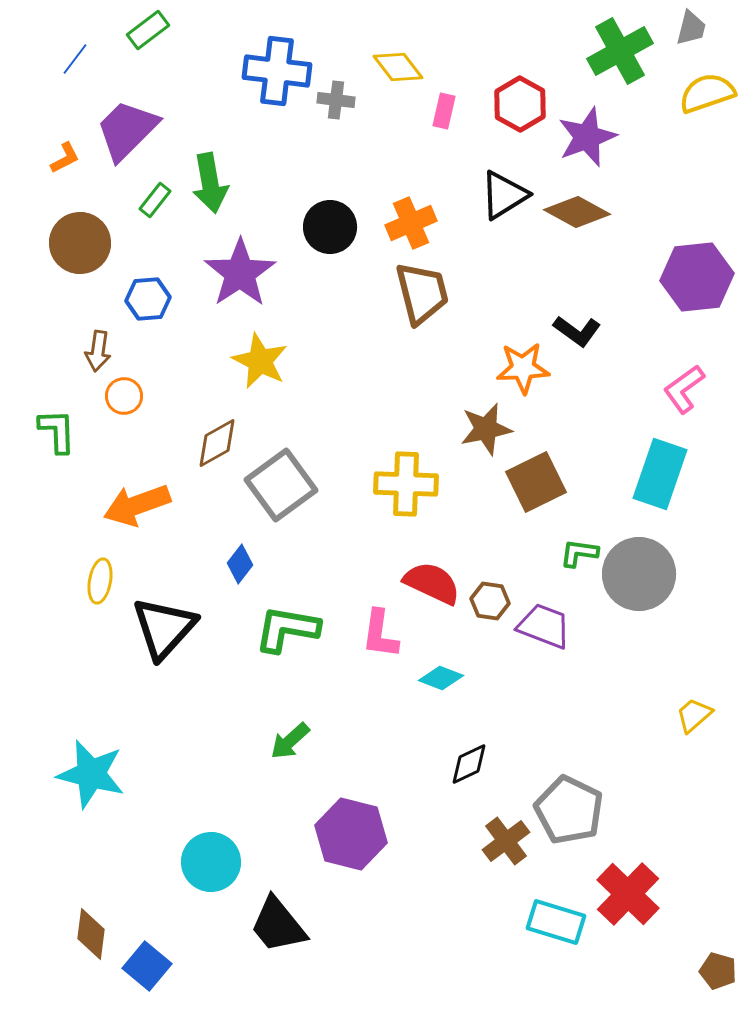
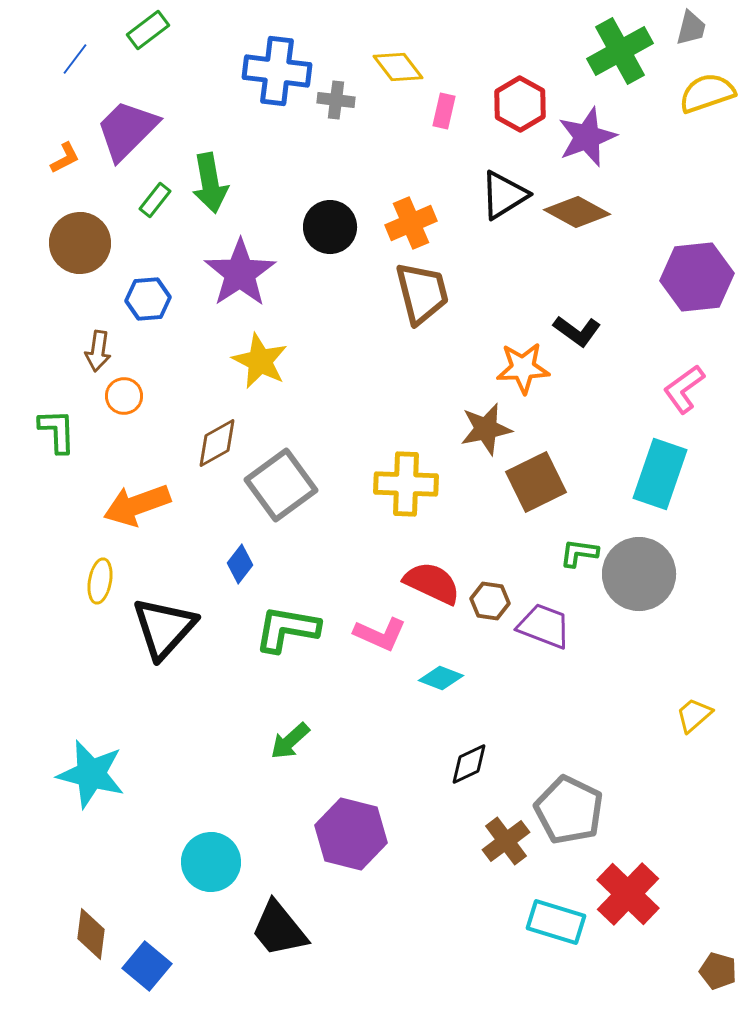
pink L-shape at (380, 634): rotated 74 degrees counterclockwise
black trapezoid at (278, 925): moved 1 px right, 4 px down
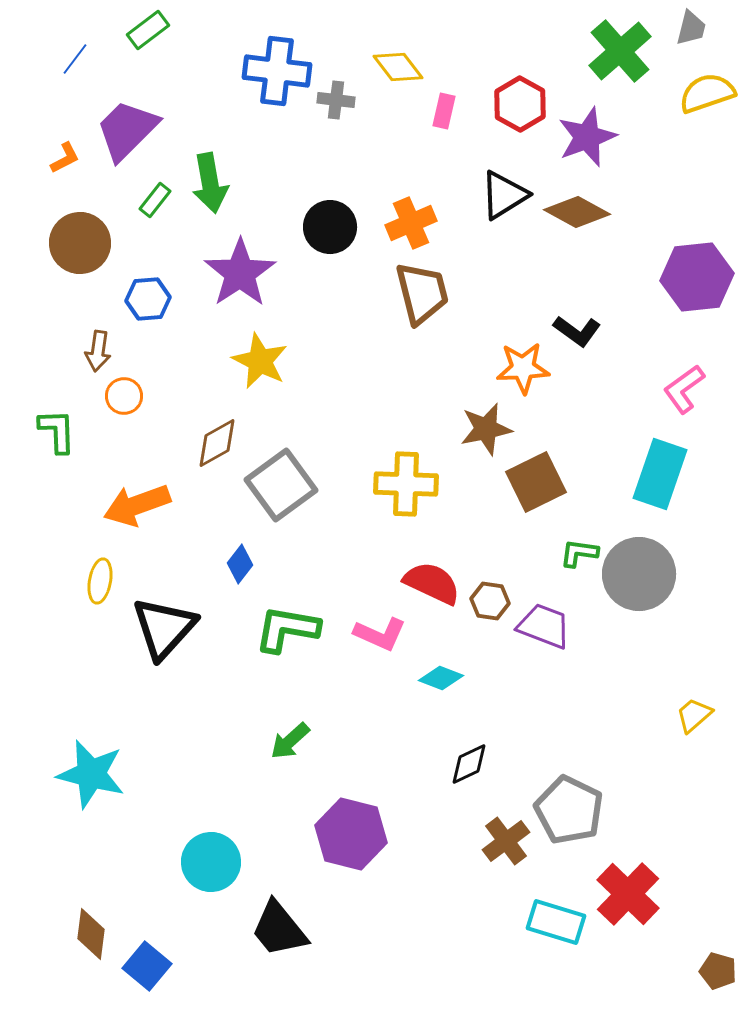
green cross at (620, 51): rotated 12 degrees counterclockwise
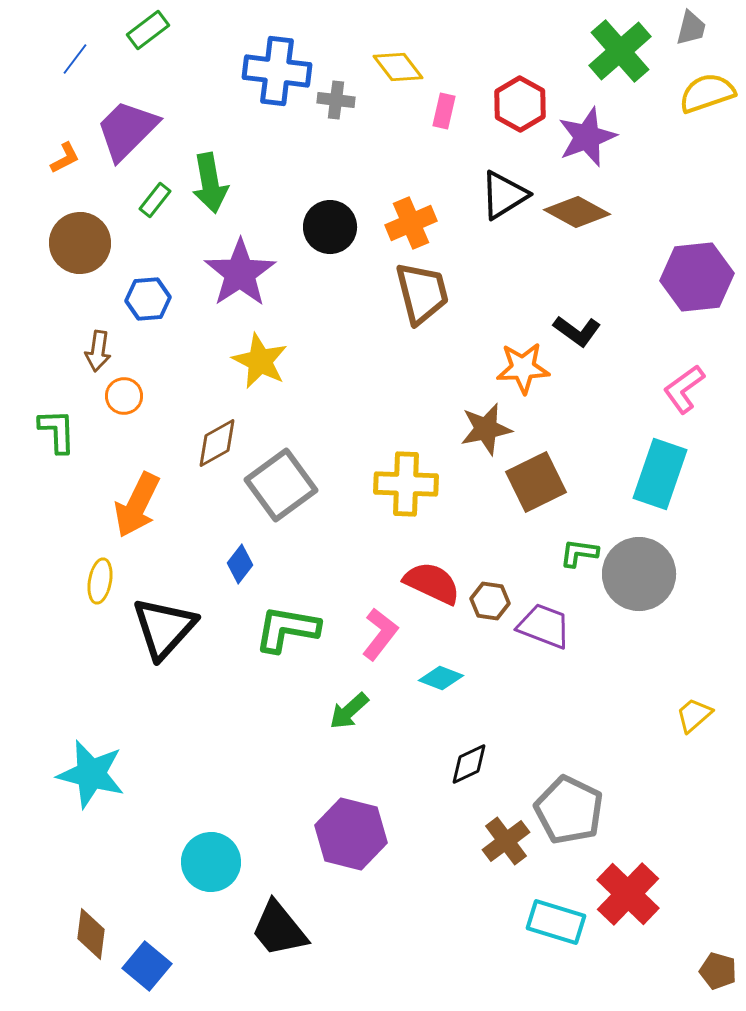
orange arrow at (137, 505): rotated 44 degrees counterclockwise
pink L-shape at (380, 634): rotated 76 degrees counterclockwise
green arrow at (290, 741): moved 59 px right, 30 px up
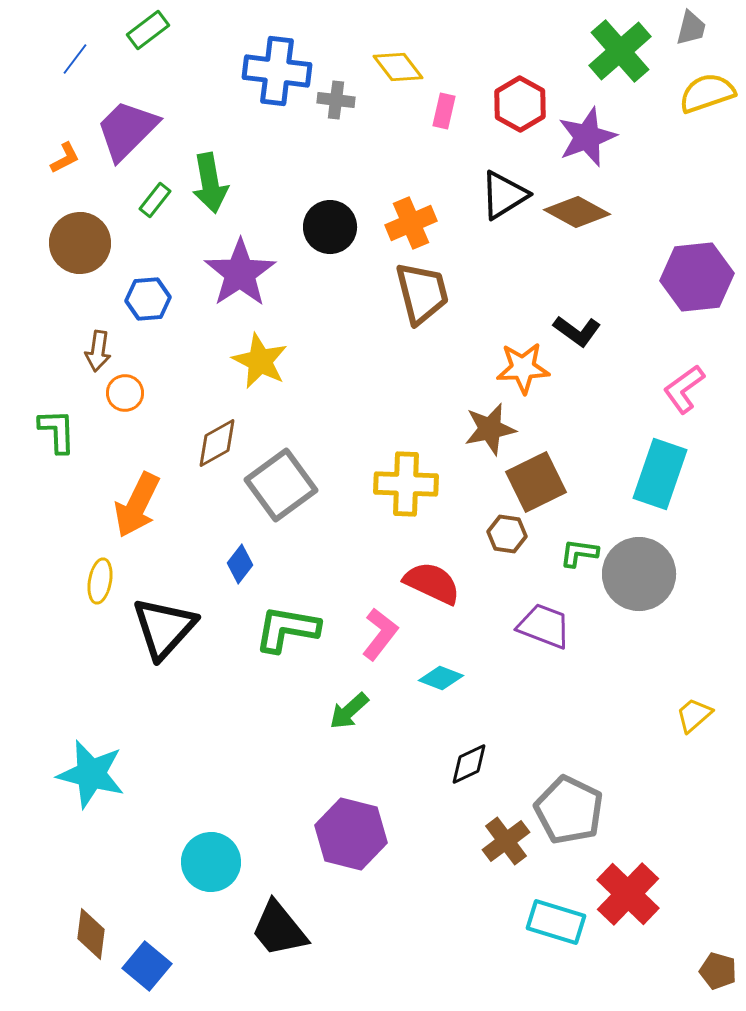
orange circle at (124, 396): moved 1 px right, 3 px up
brown star at (486, 429): moved 4 px right
brown hexagon at (490, 601): moved 17 px right, 67 px up
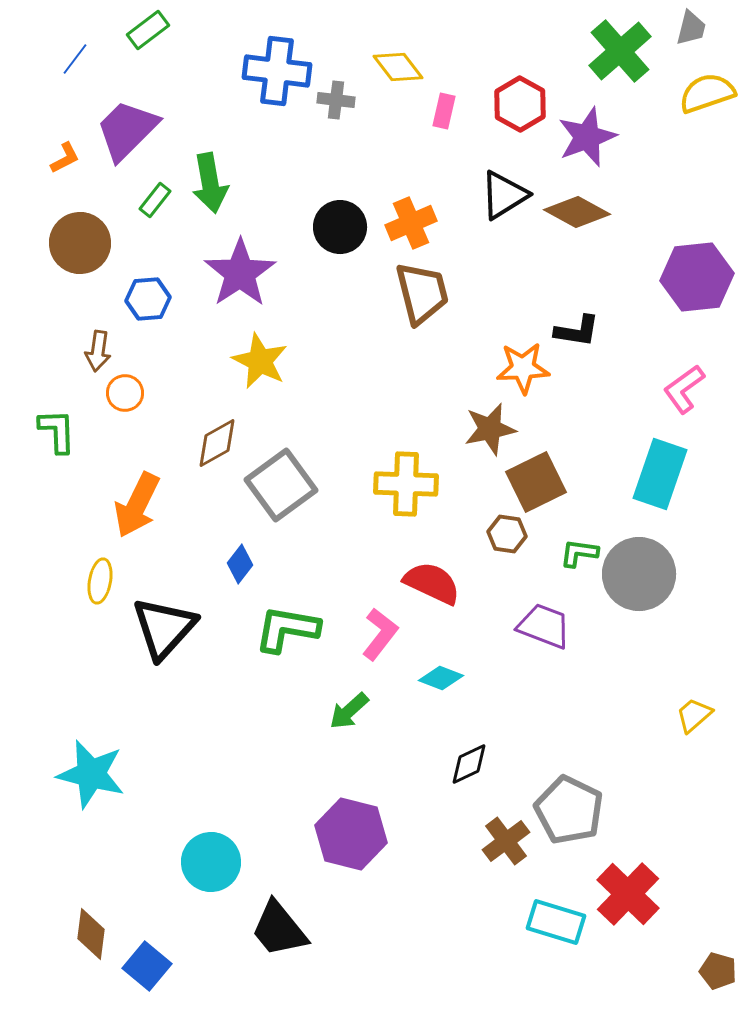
black circle at (330, 227): moved 10 px right
black L-shape at (577, 331): rotated 27 degrees counterclockwise
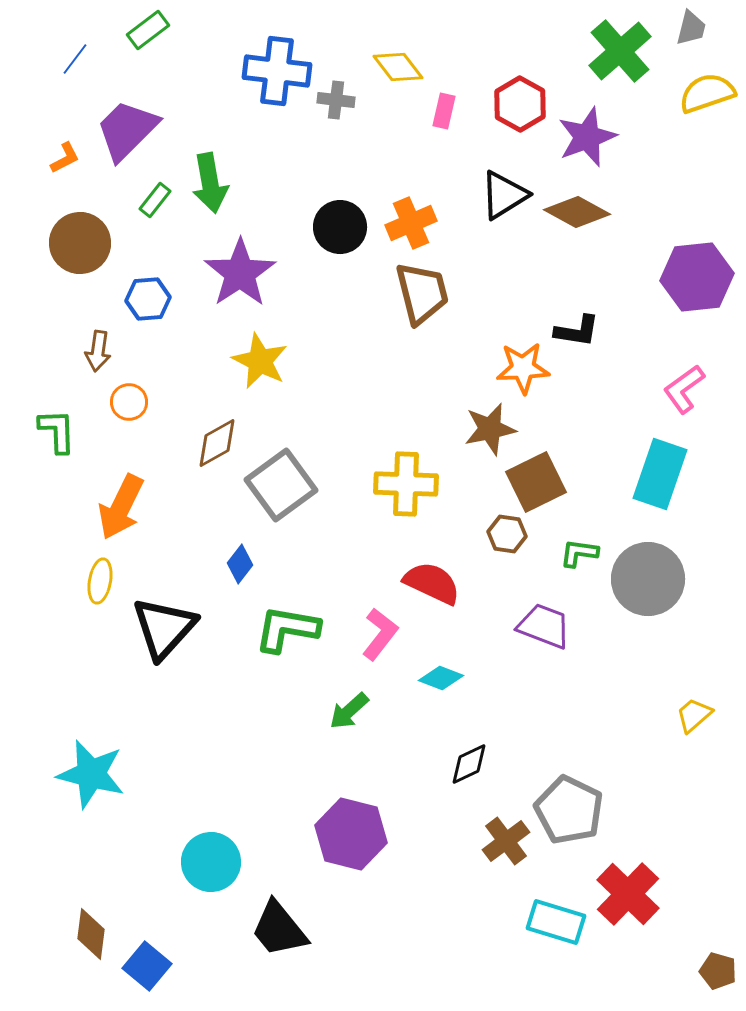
orange circle at (125, 393): moved 4 px right, 9 px down
orange arrow at (137, 505): moved 16 px left, 2 px down
gray circle at (639, 574): moved 9 px right, 5 px down
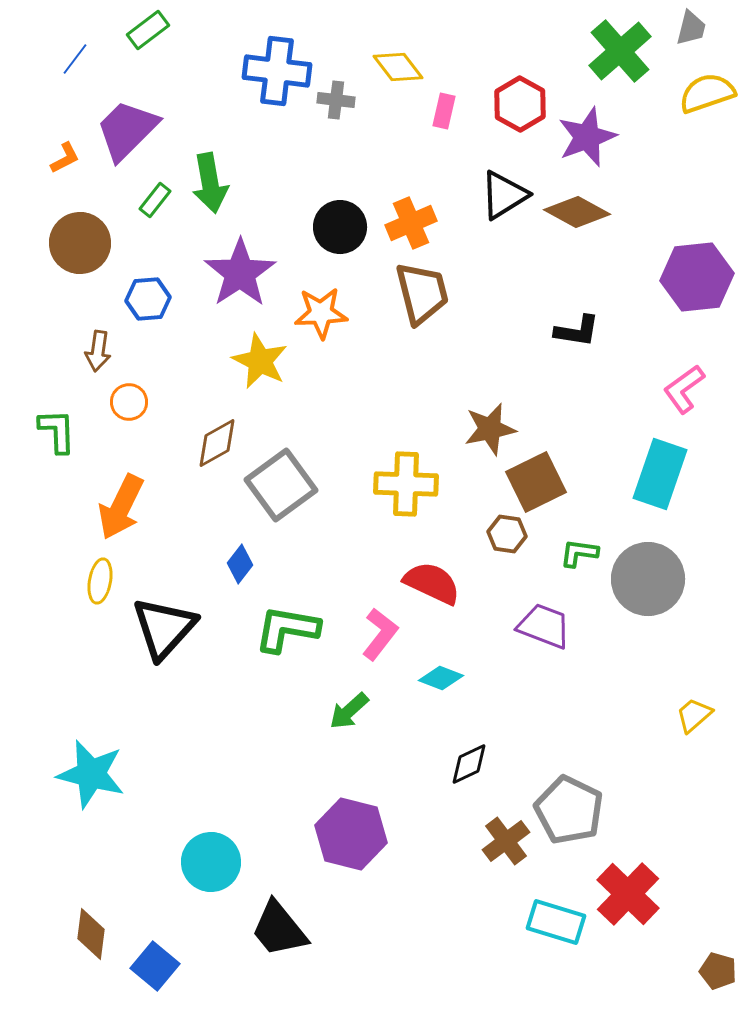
orange star at (523, 368): moved 202 px left, 55 px up
blue square at (147, 966): moved 8 px right
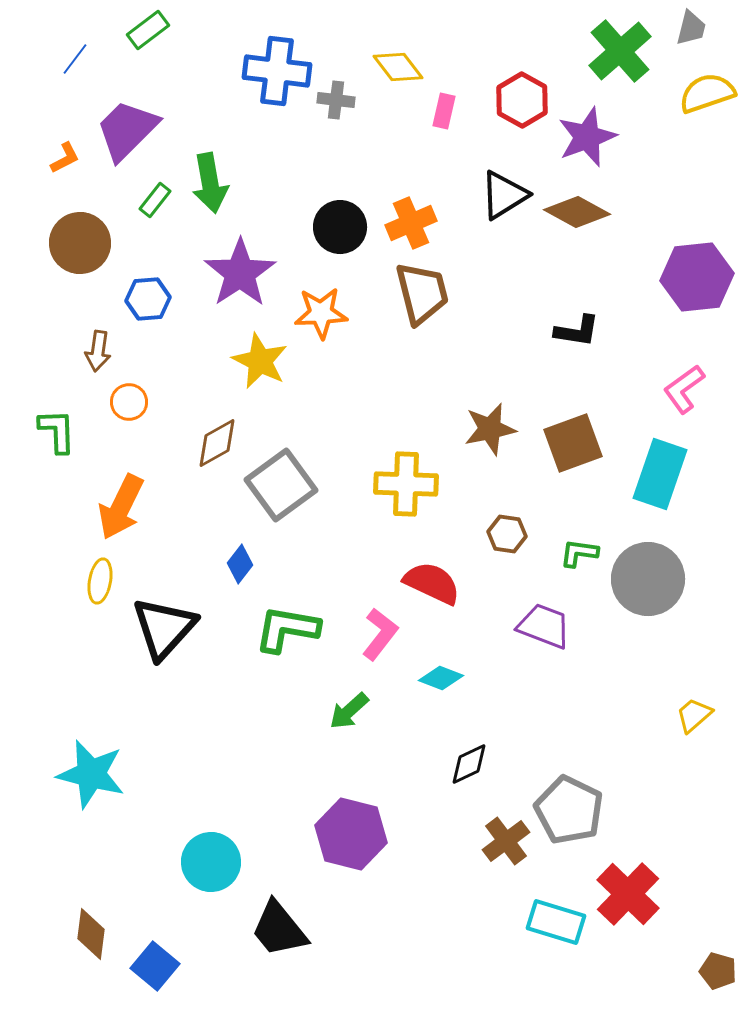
red hexagon at (520, 104): moved 2 px right, 4 px up
brown square at (536, 482): moved 37 px right, 39 px up; rotated 6 degrees clockwise
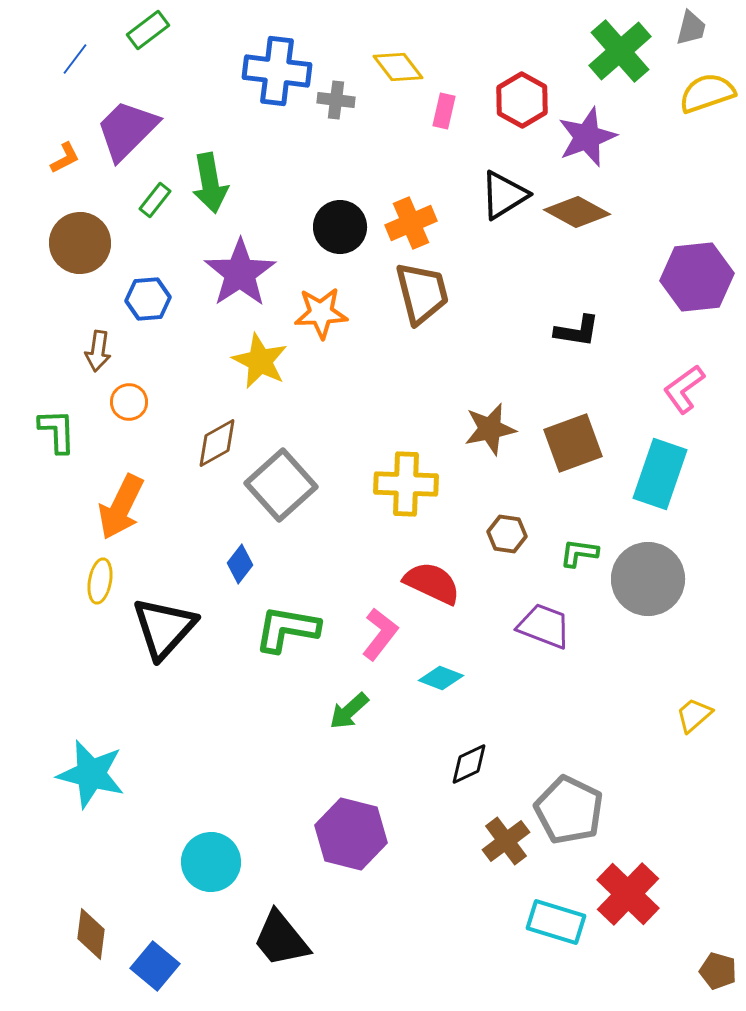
gray square at (281, 485): rotated 6 degrees counterclockwise
black trapezoid at (279, 929): moved 2 px right, 10 px down
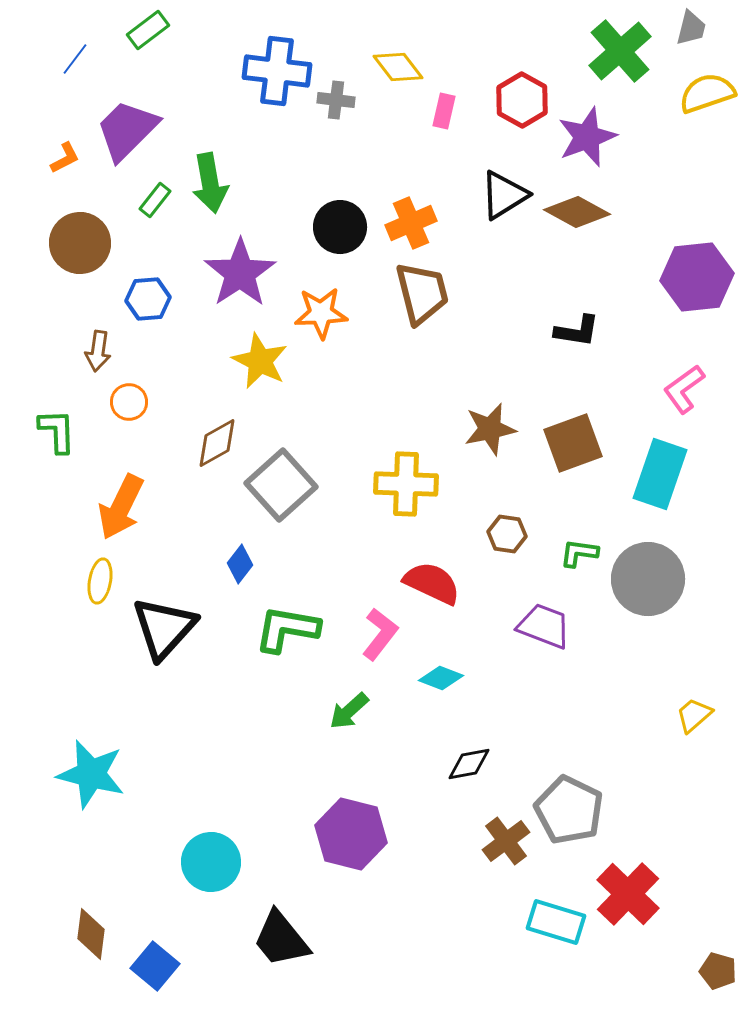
black diamond at (469, 764): rotated 15 degrees clockwise
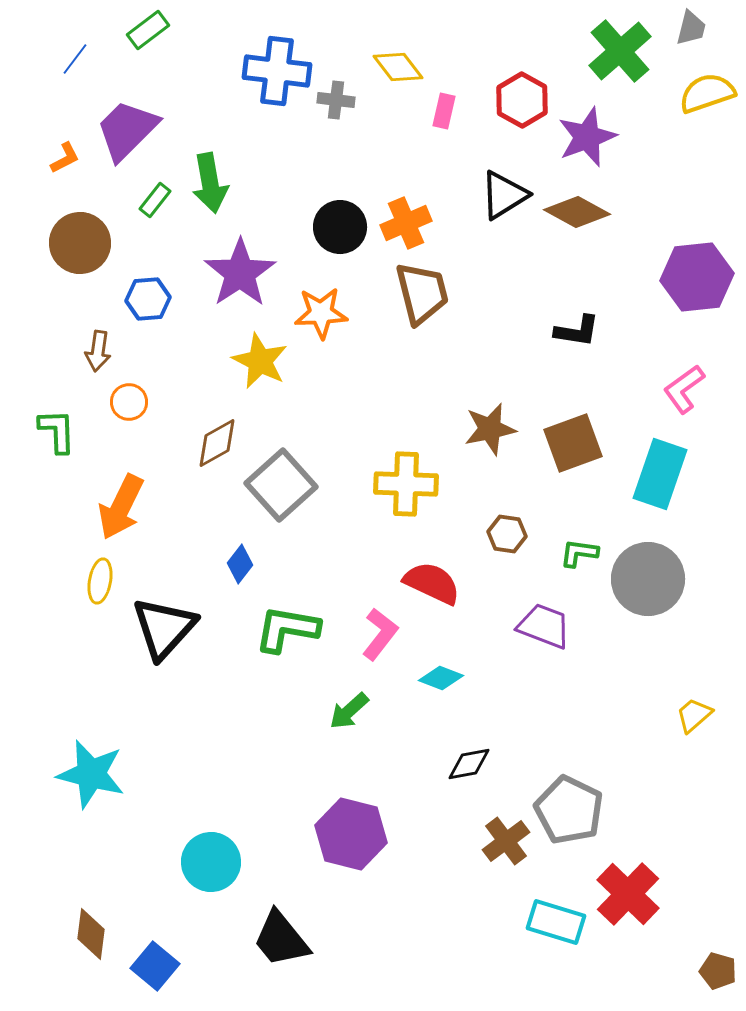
orange cross at (411, 223): moved 5 px left
